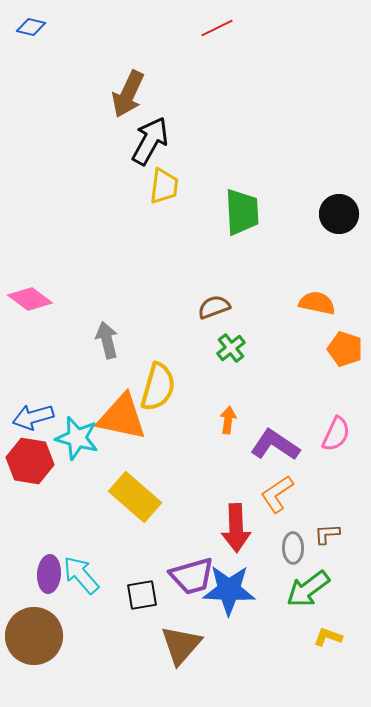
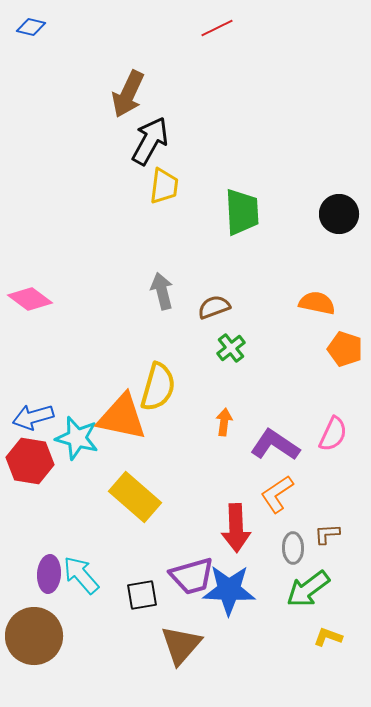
gray arrow: moved 55 px right, 49 px up
orange arrow: moved 4 px left, 2 px down
pink semicircle: moved 3 px left
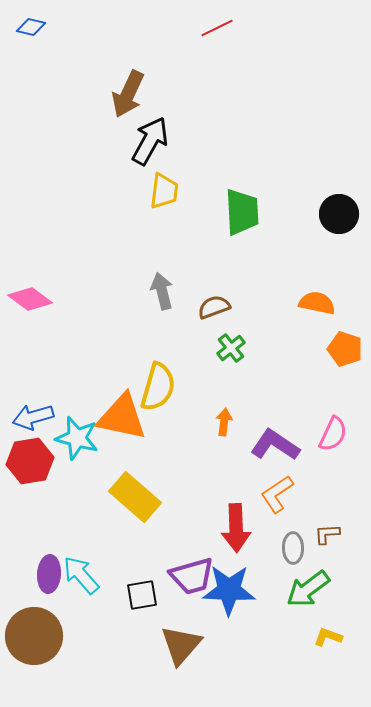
yellow trapezoid: moved 5 px down
red hexagon: rotated 18 degrees counterclockwise
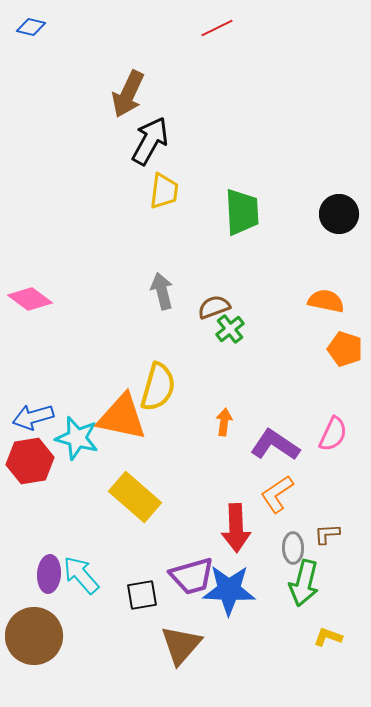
orange semicircle: moved 9 px right, 2 px up
green cross: moved 1 px left, 19 px up
green arrow: moved 4 px left, 6 px up; rotated 39 degrees counterclockwise
